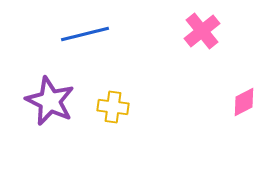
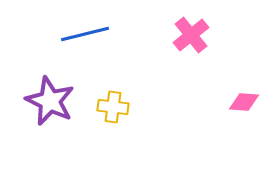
pink cross: moved 11 px left, 4 px down
pink diamond: rotated 32 degrees clockwise
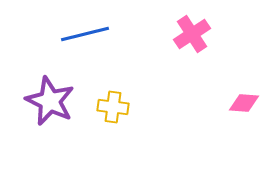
pink cross: moved 1 px right, 1 px up; rotated 6 degrees clockwise
pink diamond: moved 1 px down
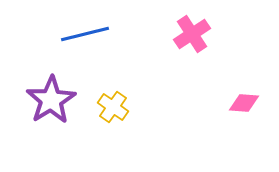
purple star: moved 1 px right, 1 px up; rotated 15 degrees clockwise
yellow cross: rotated 28 degrees clockwise
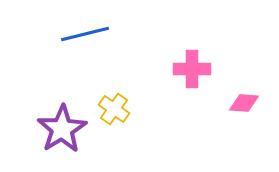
pink cross: moved 35 px down; rotated 33 degrees clockwise
purple star: moved 11 px right, 29 px down
yellow cross: moved 1 px right, 2 px down
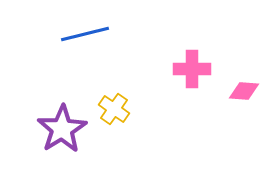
pink diamond: moved 12 px up
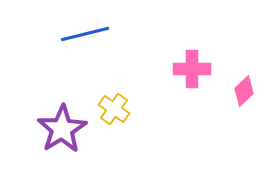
pink diamond: rotated 48 degrees counterclockwise
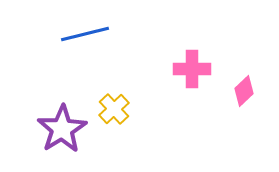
yellow cross: rotated 12 degrees clockwise
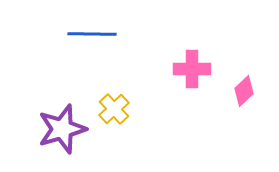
blue line: moved 7 px right; rotated 15 degrees clockwise
purple star: rotated 15 degrees clockwise
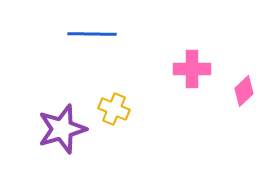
yellow cross: rotated 24 degrees counterclockwise
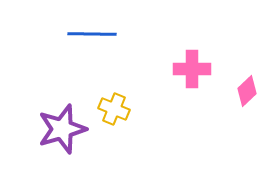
pink diamond: moved 3 px right
